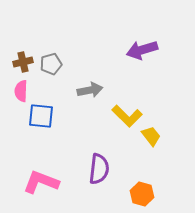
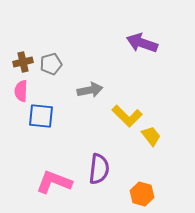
purple arrow: moved 7 px up; rotated 36 degrees clockwise
pink L-shape: moved 13 px right
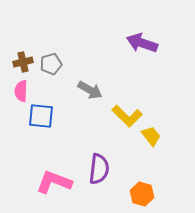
gray arrow: rotated 40 degrees clockwise
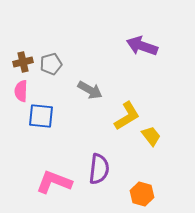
purple arrow: moved 3 px down
yellow L-shape: rotated 76 degrees counterclockwise
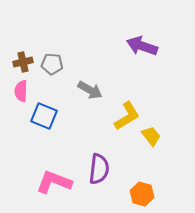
gray pentagon: moved 1 px right; rotated 20 degrees clockwise
blue square: moved 3 px right; rotated 16 degrees clockwise
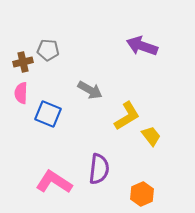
gray pentagon: moved 4 px left, 14 px up
pink semicircle: moved 2 px down
blue square: moved 4 px right, 2 px up
pink L-shape: rotated 12 degrees clockwise
orange hexagon: rotated 20 degrees clockwise
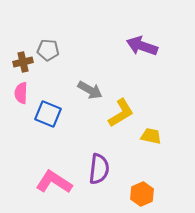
yellow L-shape: moved 6 px left, 3 px up
yellow trapezoid: rotated 40 degrees counterclockwise
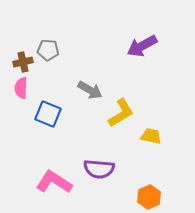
purple arrow: rotated 48 degrees counterclockwise
pink semicircle: moved 5 px up
purple semicircle: rotated 88 degrees clockwise
orange hexagon: moved 7 px right, 3 px down
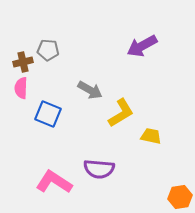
orange hexagon: moved 31 px right; rotated 15 degrees clockwise
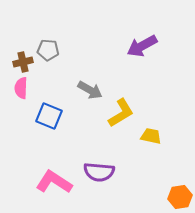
blue square: moved 1 px right, 2 px down
purple semicircle: moved 3 px down
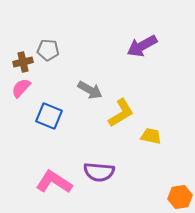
pink semicircle: rotated 40 degrees clockwise
